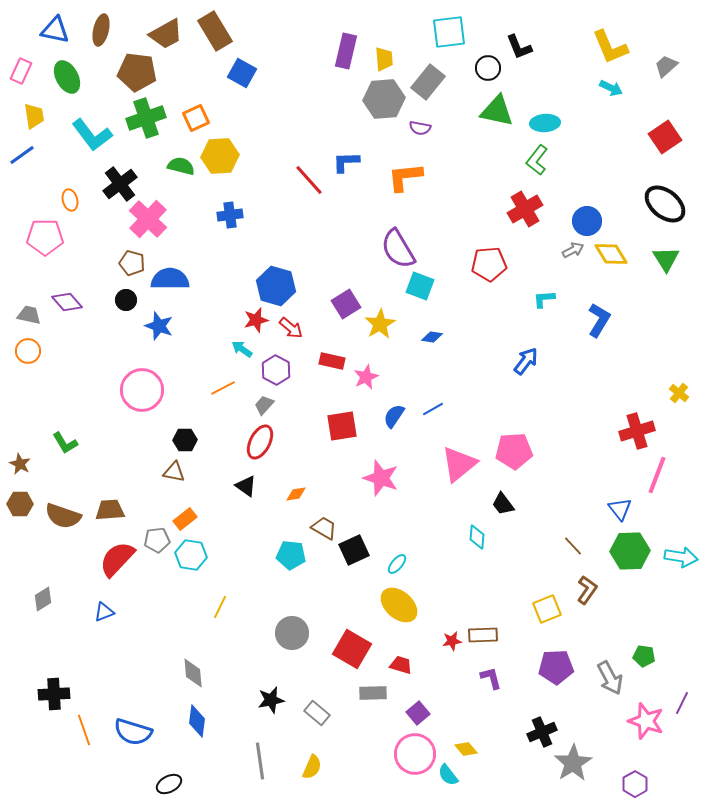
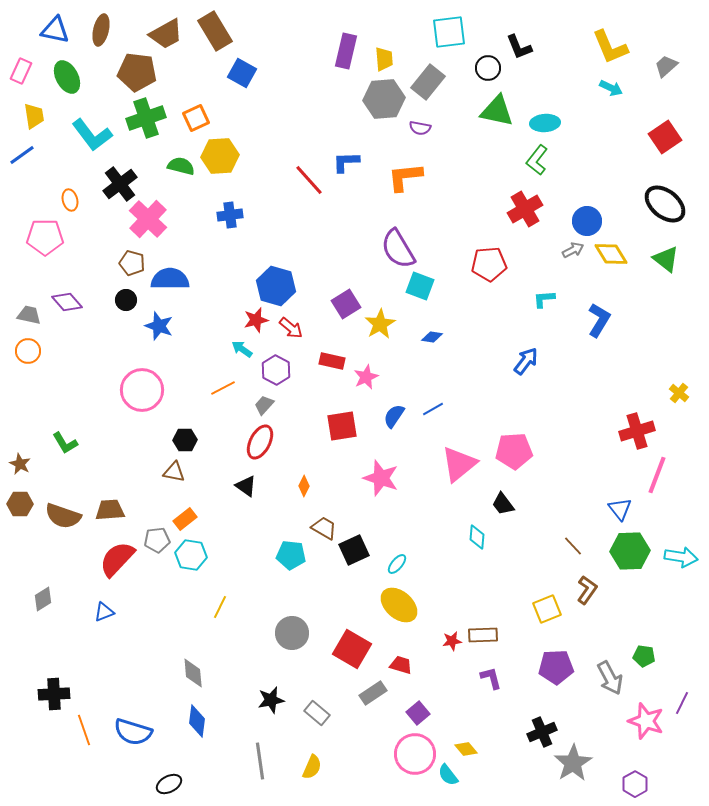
green triangle at (666, 259): rotated 20 degrees counterclockwise
orange diamond at (296, 494): moved 8 px right, 8 px up; rotated 55 degrees counterclockwise
gray rectangle at (373, 693): rotated 32 degrees counterclockwise
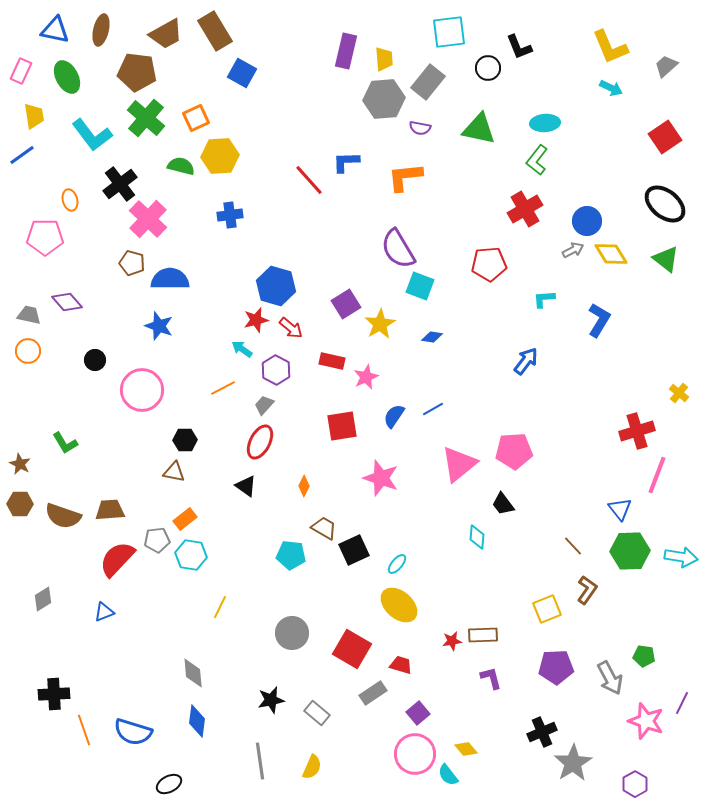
green triangle at (497, 111): moved 18 px left, 18 px down
green cross at (146, 118): rotated 30 degrees counterclockwise
black circle at (126, 300): moved 31 px left, 60 px down
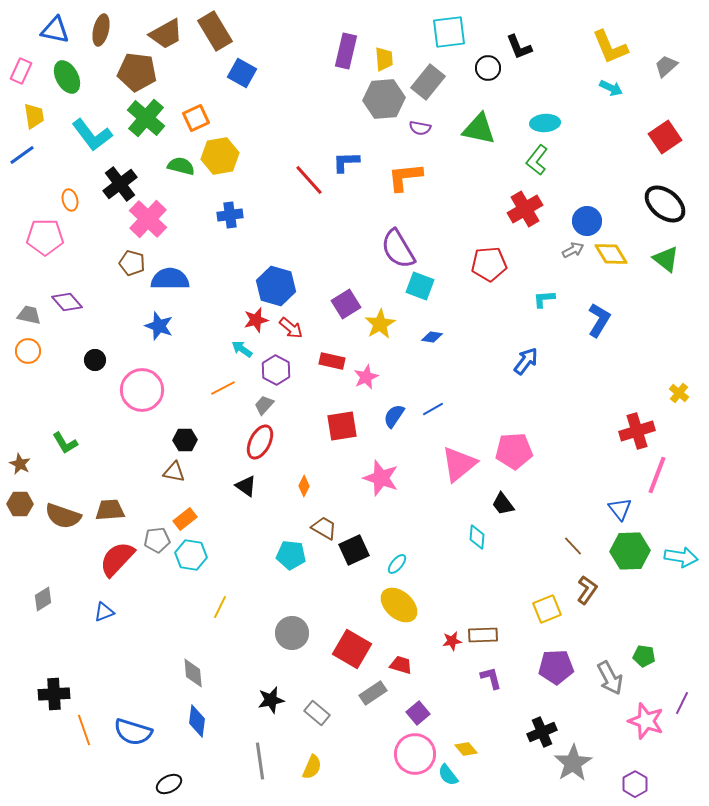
yellow hexagon at (220, 156): rotated 6 degrees counterclockwise
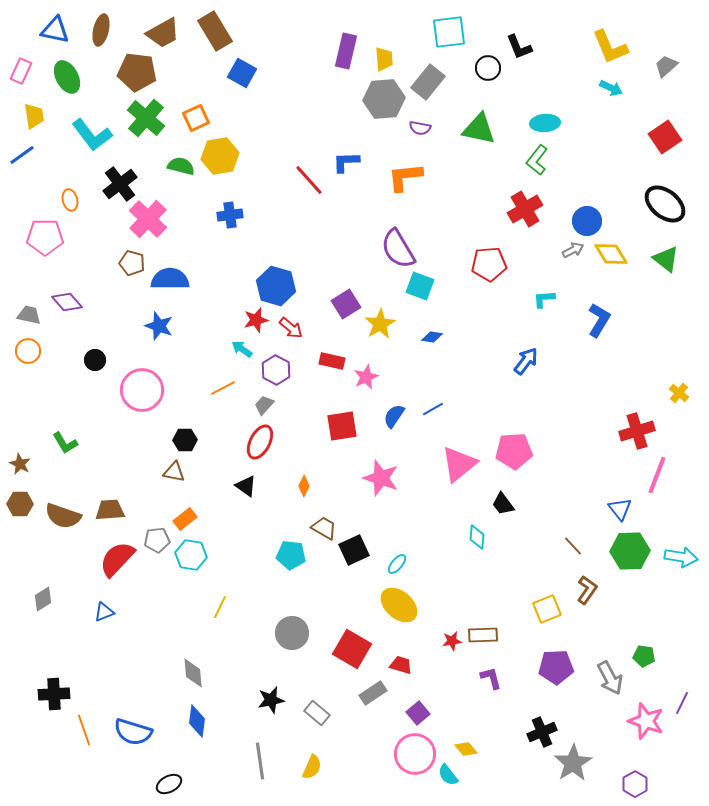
brown trapezoid at (166, 34): moved 3 px left, 1 px up
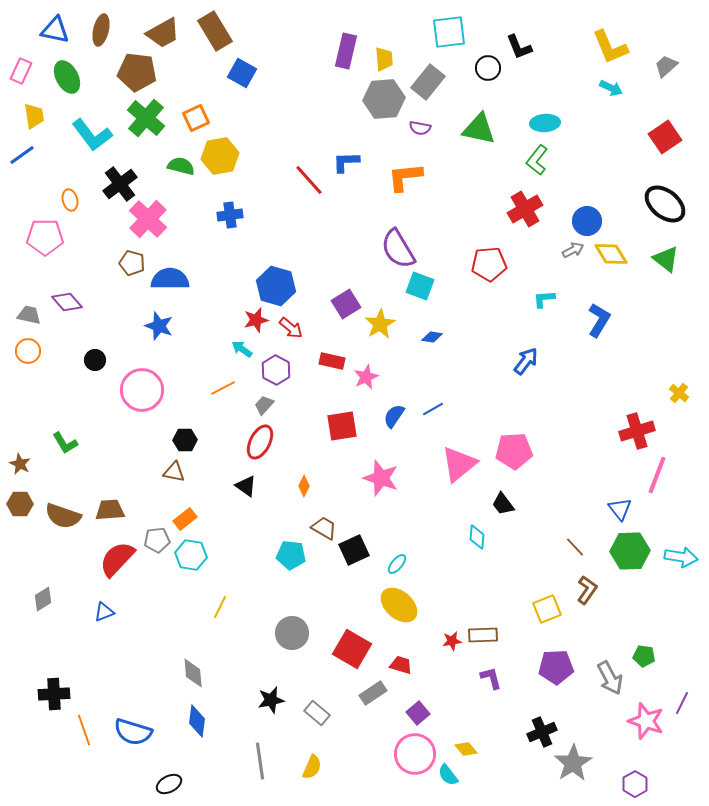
brown line at (573, 546): moved 2 px right, 1 px down
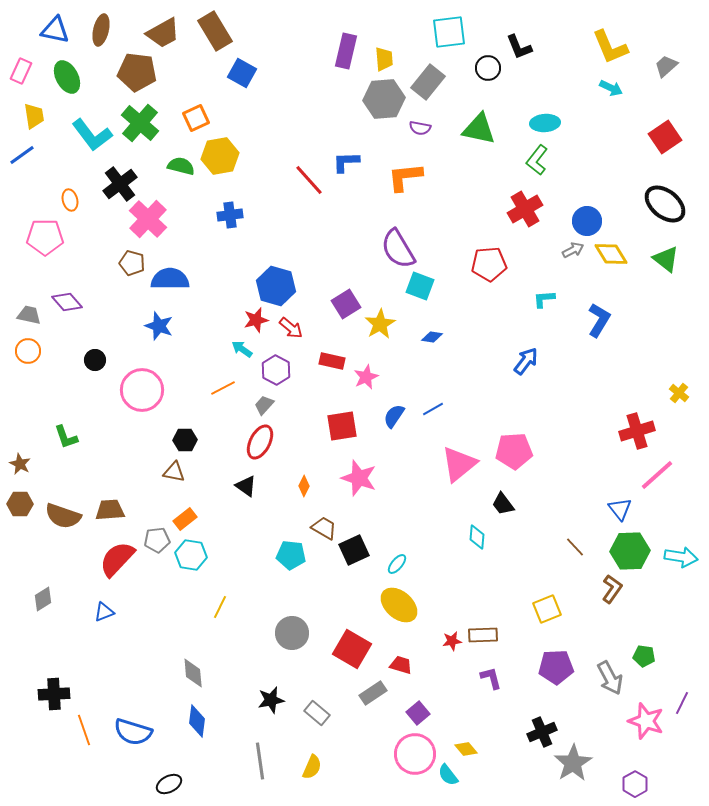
green cross at (146, 118): moved 6 px left, 5 px down
green L-shape at (65, 443): moved 1 px right, 6 px up; rotated 12 degrees clockwise
pink line at (657, 475): rotated 27 degrees clockwise
pink star at (381, 478): moved 22 px left
brown L-shape at (587, 590): moved 25 px right, 1 px up
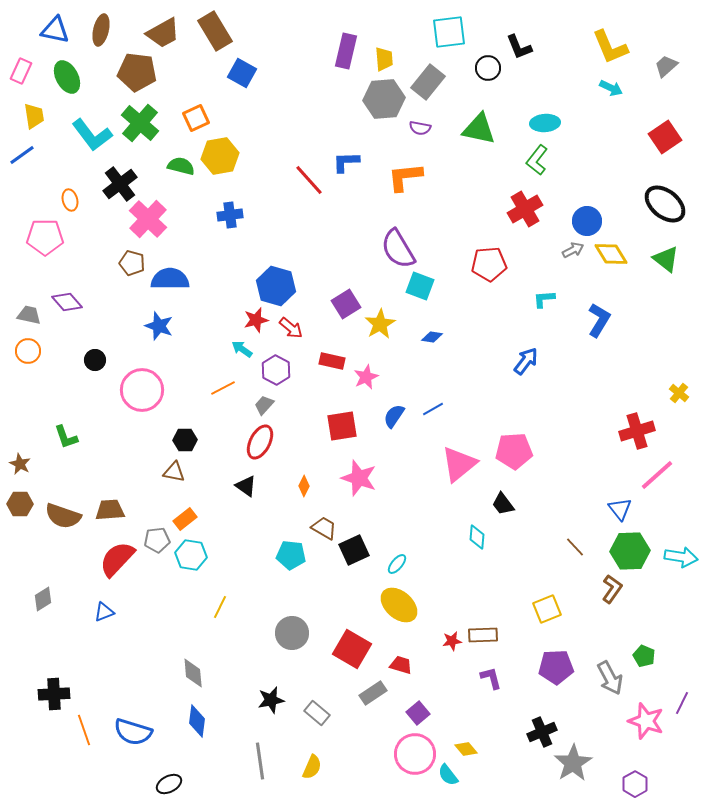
green pentagon at (644, 656): rotated 15 degrees clockwise
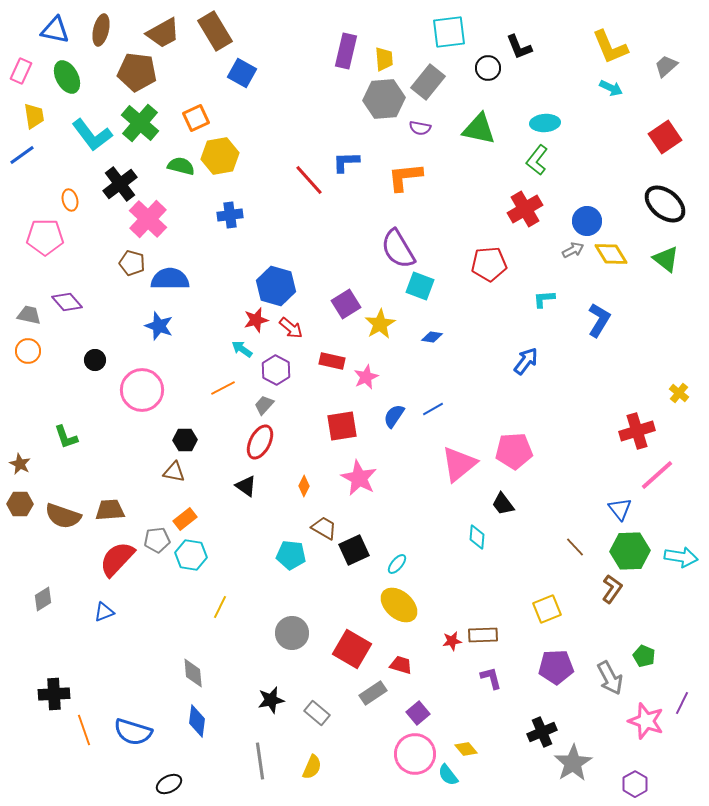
pink star at (359, 478): rotated 9 degrees clockwise
